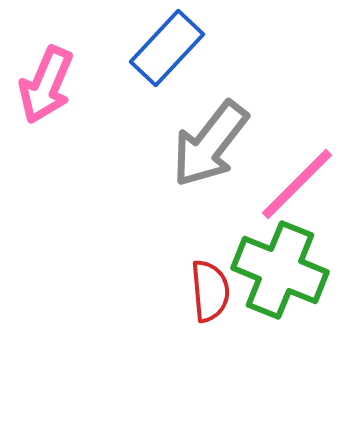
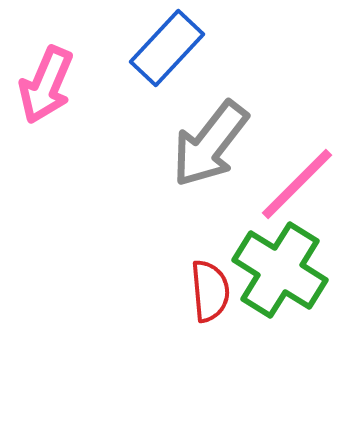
green cross: rotated 10 degrees clockwise
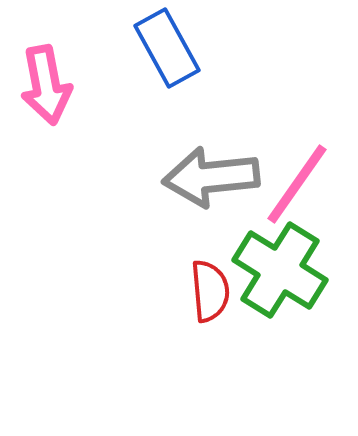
blue rectangle: rotated 72 degrees counterclockwise
pink arrow: rotated 34 degrees counterclockwise
gray arrow: moved 1 px right, 33 px down; rotated 46 degrees clockwise
pink line: rotated 10 degrees counterclockwise
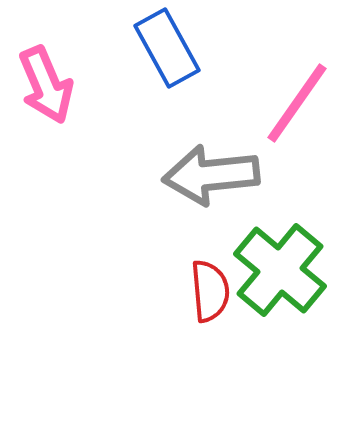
pink arrow: rotated 12 degrees counterclockwise
gray arrow: moved 2 px up
pink line: moved 81 px up
green cross: rotated 8 degrees clockwise
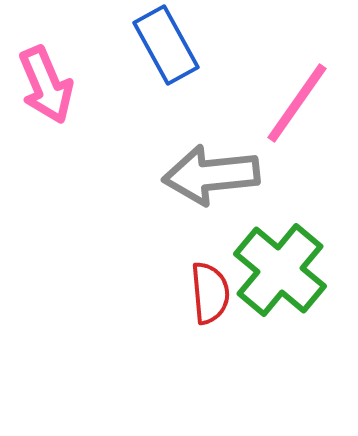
blue rectangle: moved 1 px left, 3 px up
red semicircle: moved 2 px down
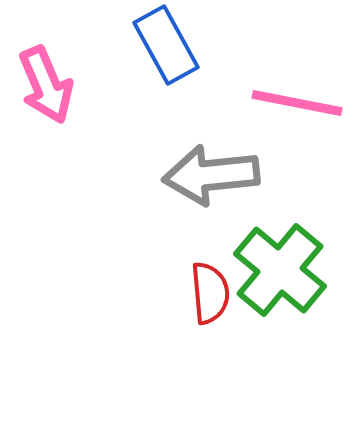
pink line: rotated 66 degrees clockwise
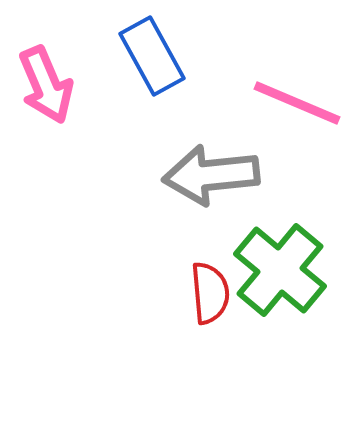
blue rectangle: moved 14 px left, 11 px down
pink line: rotated 12 degrees clockwise
